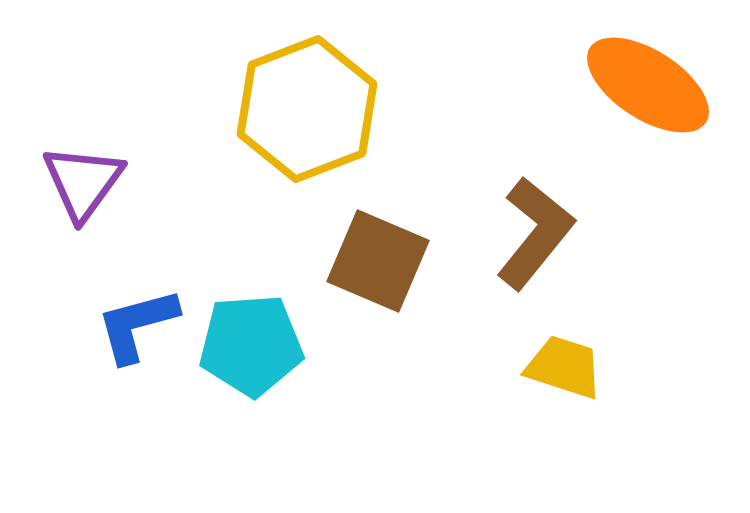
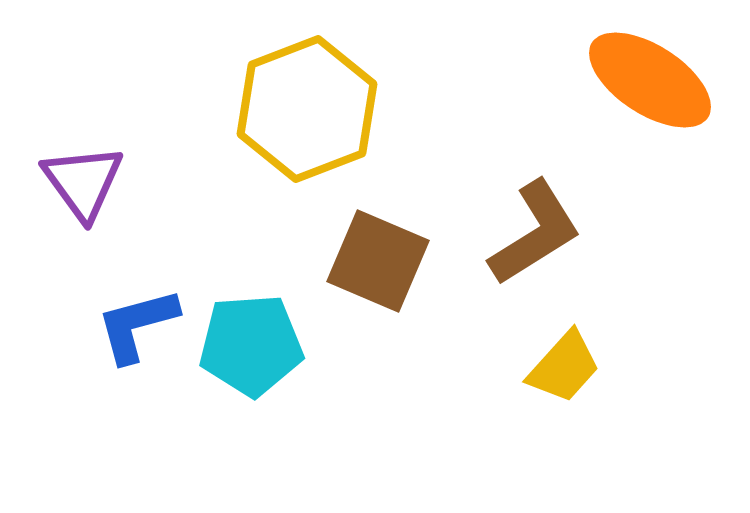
orange ellipse: moved 2 px right, 5 px up
purple triangle: rotated 12 degrees counterclockwise
brown L-shape: rotated 19 degrees clockwise
yellow trapezoid: rotated 114 degrees clockwise
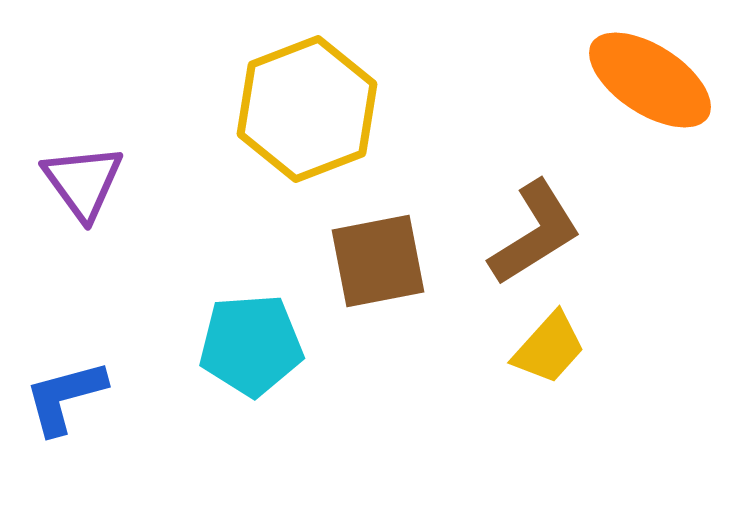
brown square: rotated 34 degrees counterclockwise
blue L-shape: moved 72 px left, 72 px down
yellow trapezoid: moved 15 px left, 19 px up
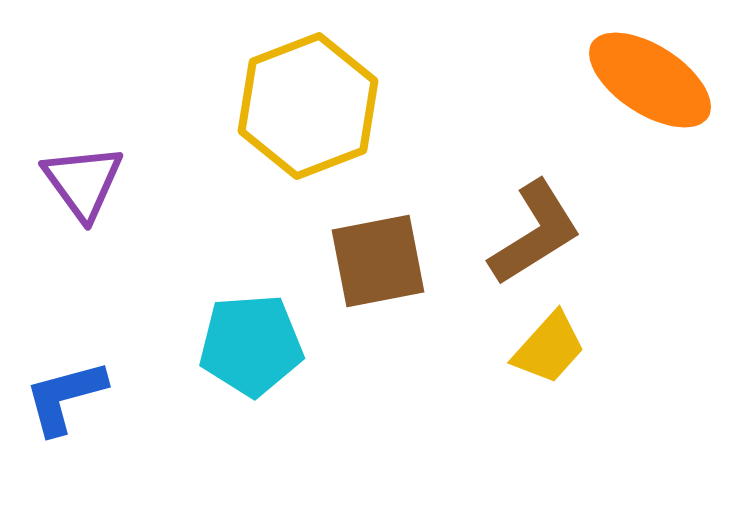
yellow hexagon: moved 1 px right, 3 px up
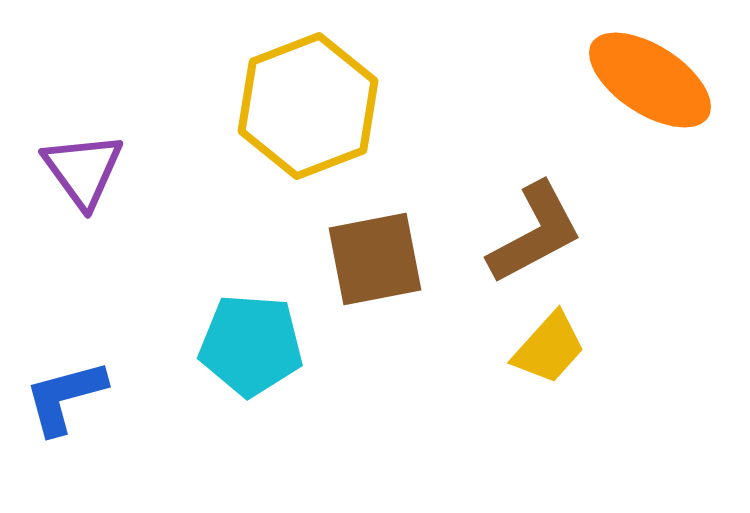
purple triangle: moved 12 px up
brown L-shape: rotated 4 degrees clockwise
brown square: moved 3 px left, 2 px up
cyan pentagon: rotated 8 degrees clockwise
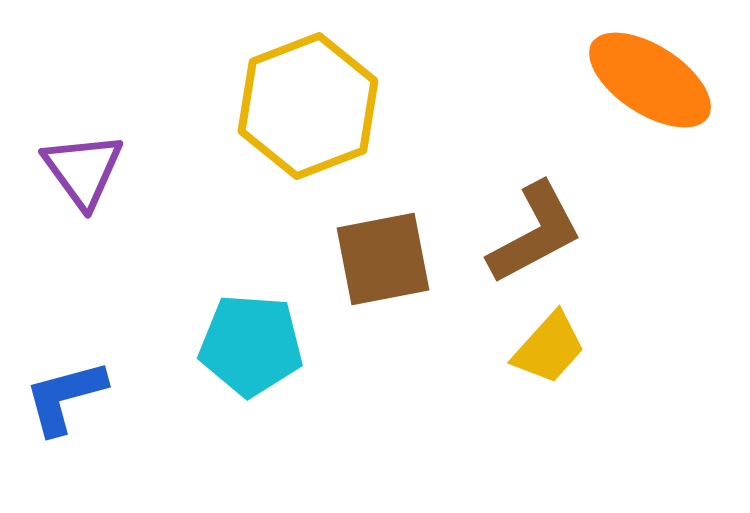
brown square: moved 8 px right
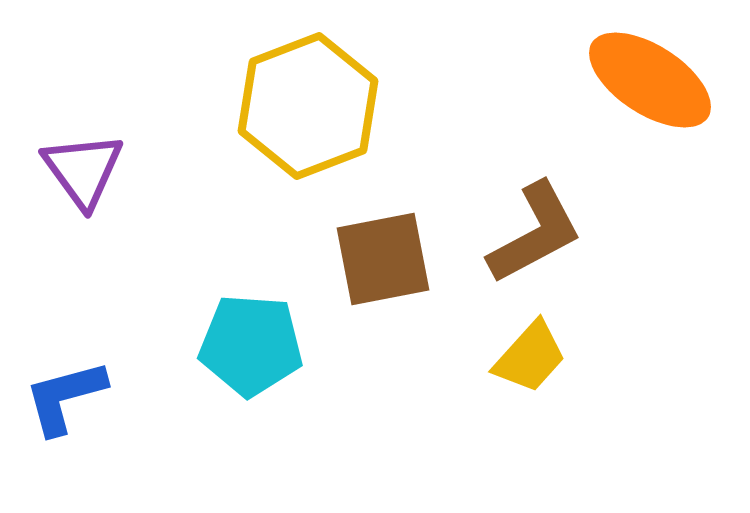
yellow trapezoid: moved 19 px left, 9 px down
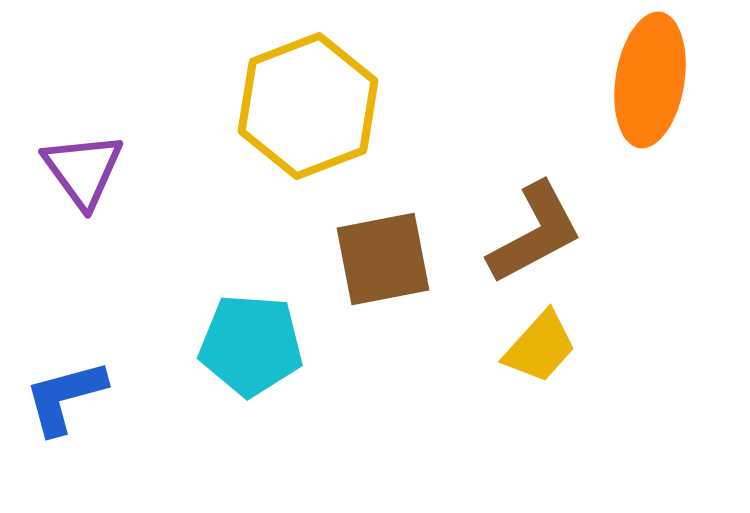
orange ellipse: rotated 66 degrees clockwise
yellow trapezoid: moved 10 px right, 10 px up
